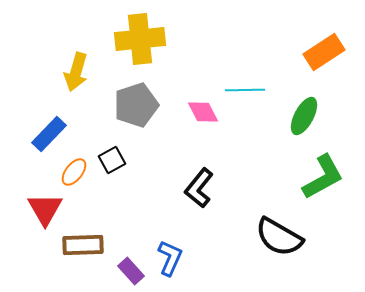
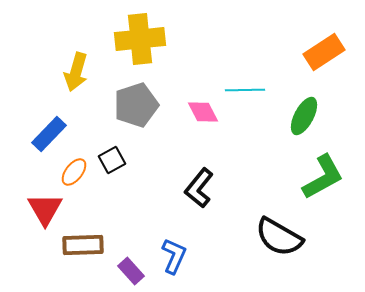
blue L-shape: moved 4 px right, 2 px up
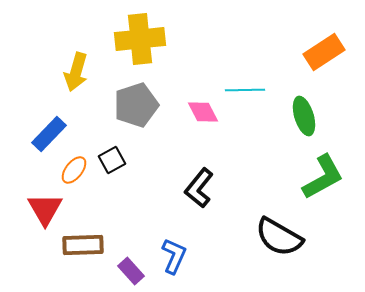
green ellipse: rotated 45 degrees counterclockwise
orange ellipse: moved 2 px up
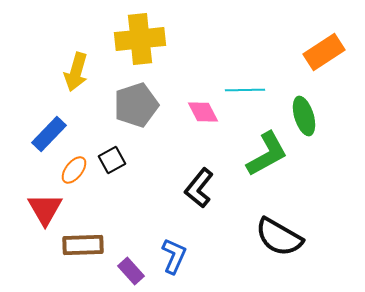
green L-shape: moved 56 px left, 23 px up
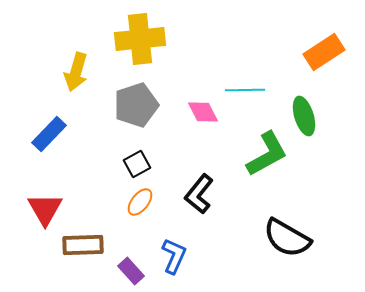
black square: moved 25 px right, 4 px down
orange ellipse: moved 66 px right, 32 px down
black L-shape: moved 6 px down
black semicircle: moved 8 px right, 1 px down
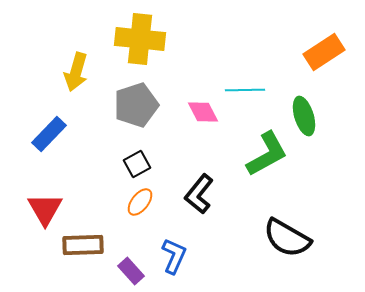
yellow cross: rotated 12 degrees clockwise
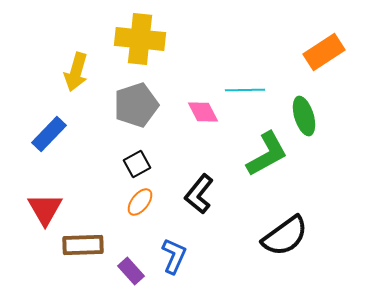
black semicircle: moved 2 px left, 2 px up; rotated 66 degrees counterclockwise
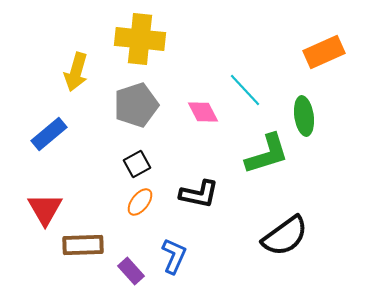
orange rectangle: rotated 9 degrees clockwise
cyan line: rotated 48 degrees clockwise
green ellipse: rotated 9 degrees clockwise
blue rectangle: rotated 6 degrees clockwise
green L-shape: rotated 12 degrees clockwise
black L-shape: rotated 117 degrees counterclockwise
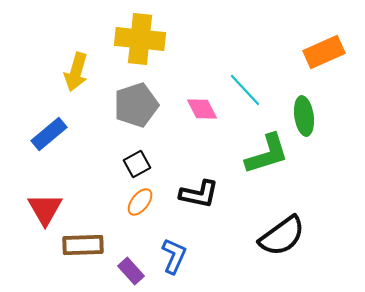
pink diamond: moved 1 px left, 3 px up
black semicircle: moved 3 px left
